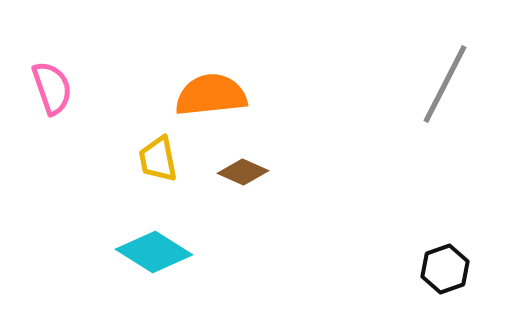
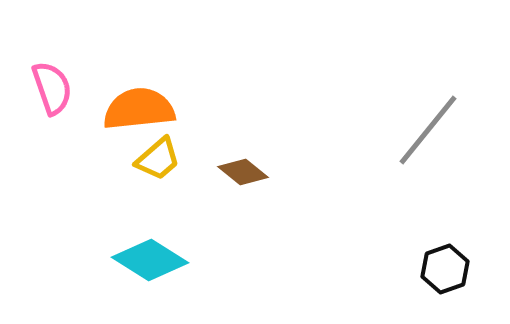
gray line: moved 17 px left, 46 px down; rotated 12 degrees clockwise
orange semicircle: moved 72 px left, 14 px down
yellow trapezoid: rotated 120 degrees counterclockwise
brown diamond: rotated 15 degrees clockwise
cyan diamond: moved 4 px left, 8 px down
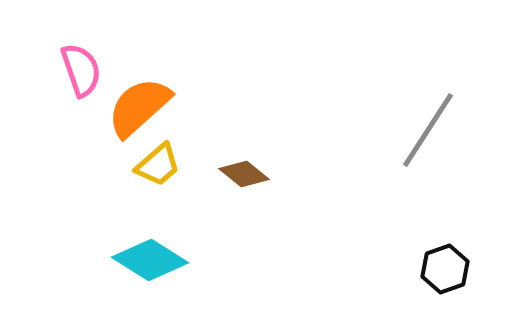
pink semicircle: moved 29 px right, 18 px up
orange semicircle: moved 2 px up; rotated 36 degrees counterclockwise
gray line: rotated 6 degrees counterclockwise
yellow trapezoid: moved 6 px down
brown diamond: moved 1 px right, 2 px down
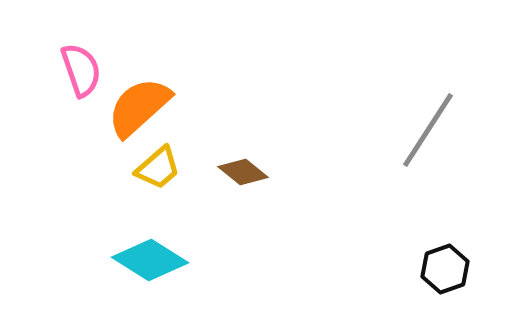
yellow trapezoid: moved 3 px down
brown diamond: moved 1 px left, 2 px up
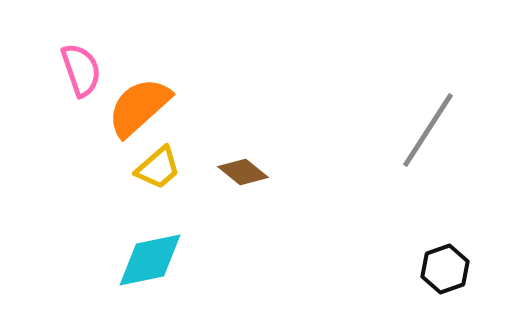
cyan diamond: rotated 44 degrees counterclockwise
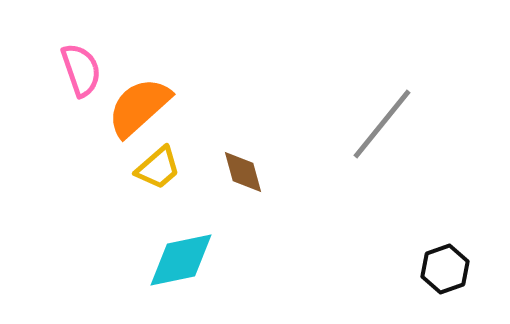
gray line: moved 46 px left, 6 px up; rotated 6 degrees clockwise
brown diamond: rotated 36 degrees clockwise
cyan diamond: moved 31 px right
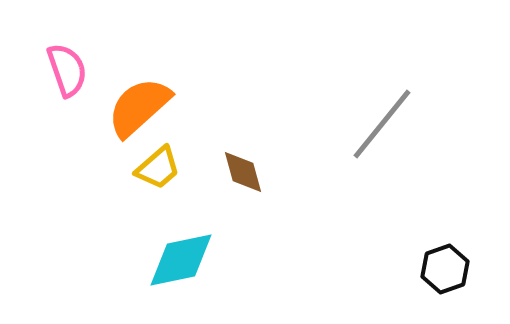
pink semicircle: moved 14 px left
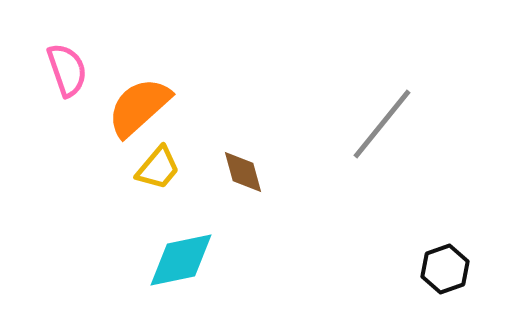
yellow trapezoid: rotated 9 degrees counterclockwise
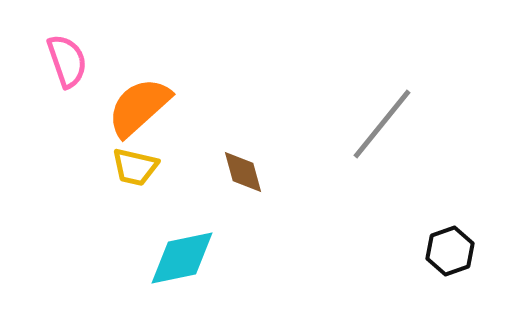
pink semicircle: moved 9 px up
yellow trapezoid: moved 23 px left, 1 px up; rotated 63 degrees clockwise
cyan diamond: moved 1 px right, 2 px up
black hexagon: moved 5 px right, 18 px up
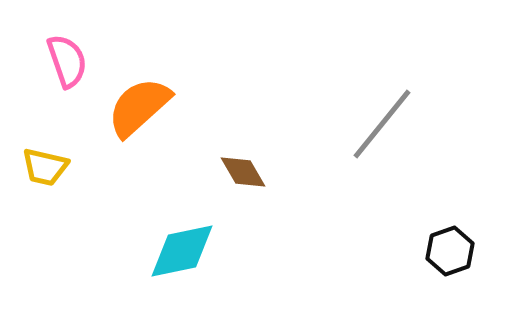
yellow trapezoid: moved 90 px left
brown diamond: rotated 15 degrees counterclockwise
cyan diamond: moved 7 px up
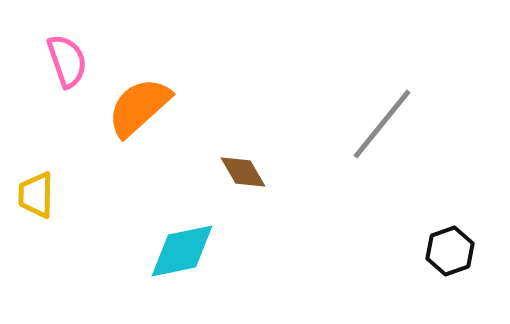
yellow trapezoid: moved 9 px left, 28 px down; rotated 78 degrees clockwise
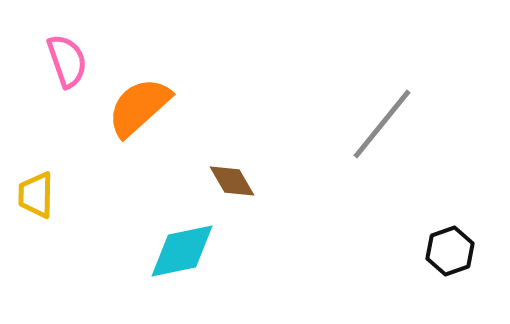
brown diamond: moved 11 px left, 9 px down
